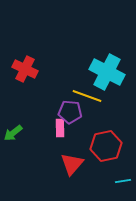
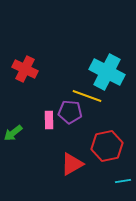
pink rectangle: moved 11 px left, 8 px up
red hexagon: moved 1 px right
red triangle: rotated 20 degrees clockwise
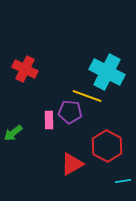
red hexagon: rotated 20 degrees counterclockwise
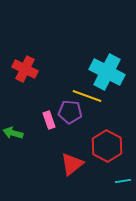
pink rectangle: rotated 18 degrees counterclockwise
green arrow: rotated 54 degrees clockwise
red triangle: rotated 10 degrees counterclockwise
